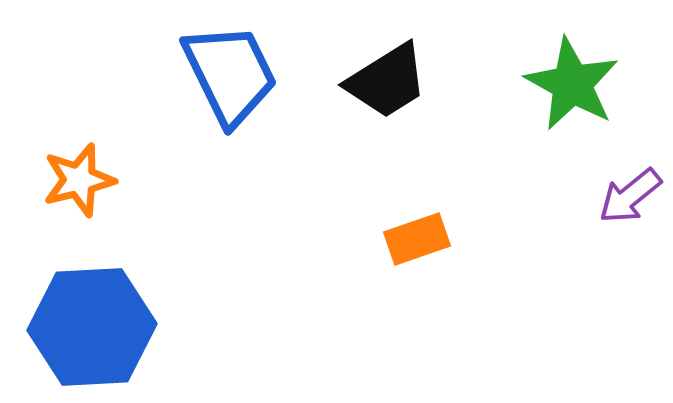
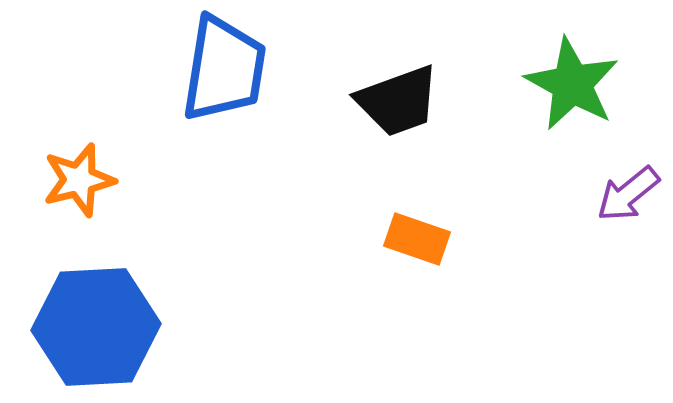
blue trapezoid: moved 6 px left, 5 px up; rotated 35 degrees clockwise
black trapezoid: moved 11 px right, 20 px down; rotated 12 degrees clockwise
purple arrow: moved 2 px left, 2 px up
orange rectangle: rotated 38 degrees clockwise
blue hexagon: moved 4 px right
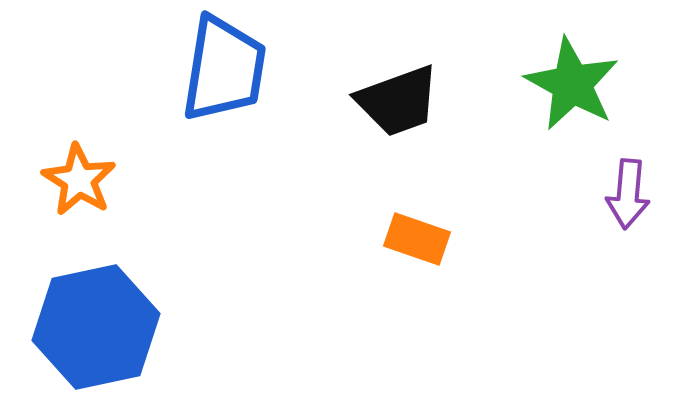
orange star: rotated 26 degrees counterclockwise
purple arrow: rotated 46 degrees counterclockwise
blue hexagon: rotated 9 degrees counterclockwise
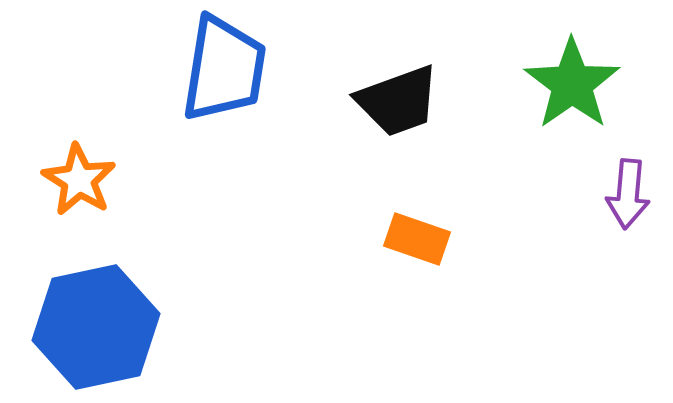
green star: rotated 8 degrees clockwise
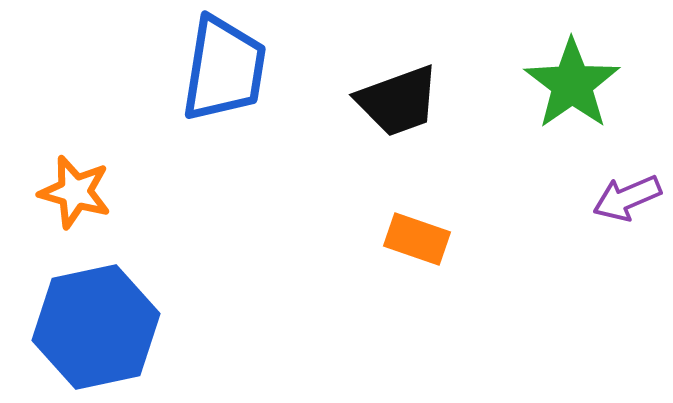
orange star: moved 4 px left, 12 px down; rotated 16 degrees counterclockwise
purple arrow: moved 1 px left, 4 px down; rotated 62 degrees clockwise
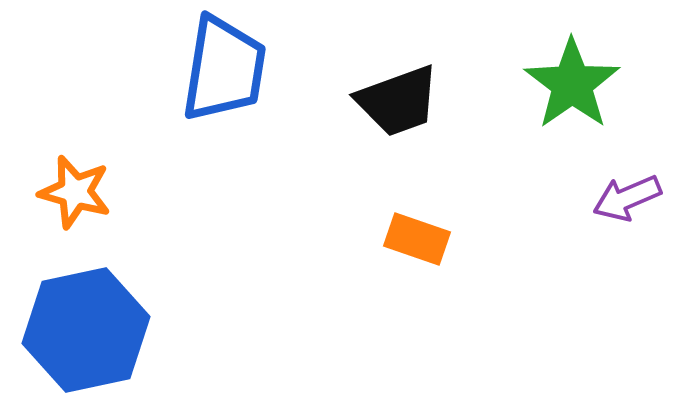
blue hexagon: moved 10 px left, 3 px down
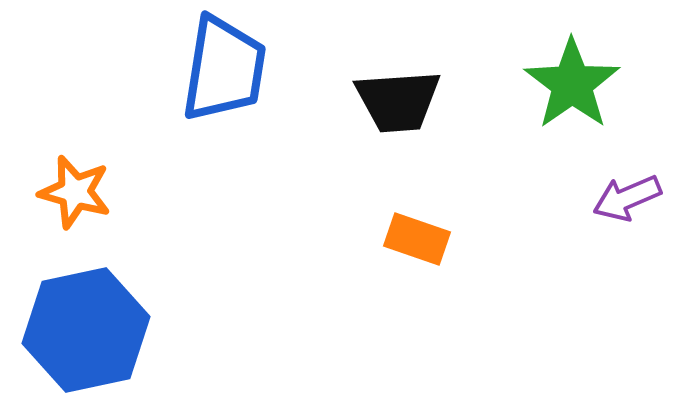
black trapezoid: rotated 16 degrees clockwise
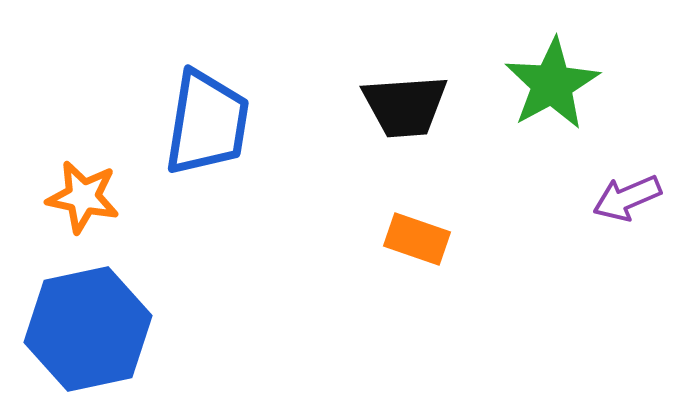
blue trapezoid: moved 17 px left, 54 px down
green star: moved 20 px left; rotated 6 degrees clockwise
black trapezoid: moved 7 px right, 5 px down
orange star: moved 8 px right, 5 px down; rotated 4 degrees counterclockwise
blue hexagon: moved 2 px right, 1 px up
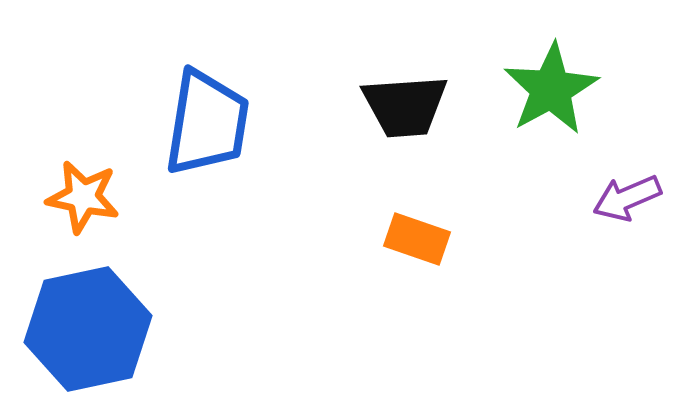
green star: moved 1 px left, 5 px down
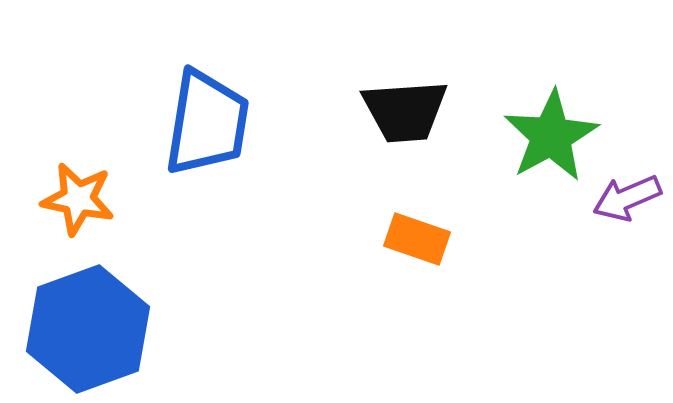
green star: moved 47 px down
black trapezoid: moved 5 px down
orange star: moved 5 px left, 2 px down
blue hexagon: rotated 8 degrees counterclockwise
